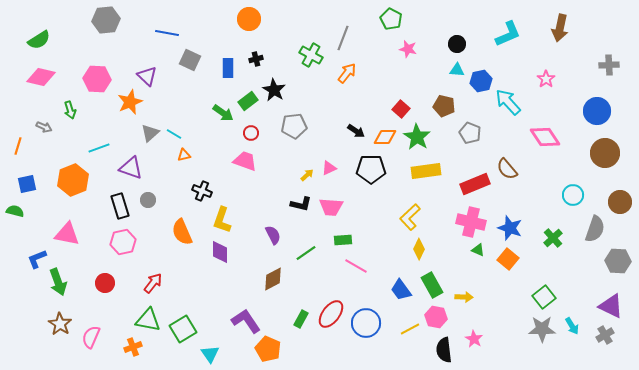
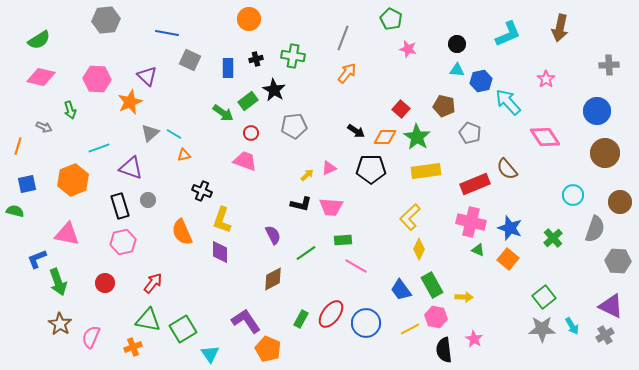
green cross at (311, 55): moved 18 px left, 1 px down; rotated 20 degrees counterclockwise
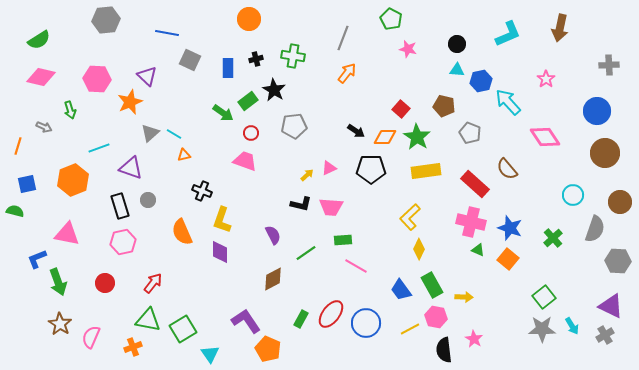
red rectangle at (475, 184): rotated 64 degrees clockwise
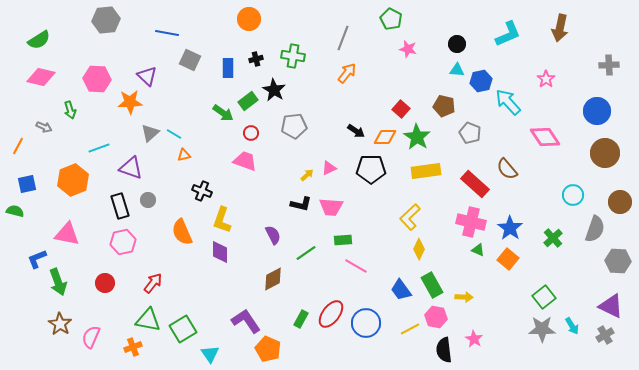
orange star at (130, 102): rotated 20 degrees clockwise
orange line at (18, 146): rotated 12 degrees clockwise
blue star at (510, 228): rotated 15 degrees clockwise
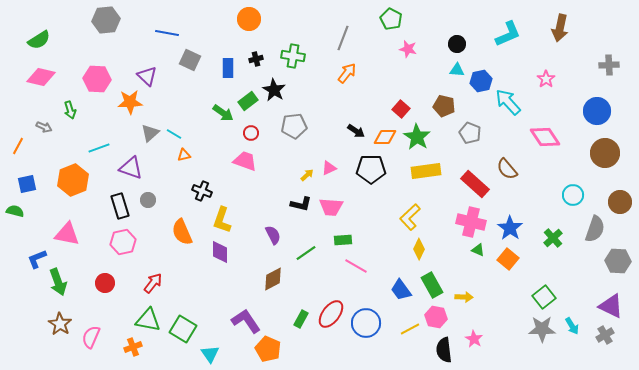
green square at (183, 329): rotated 28 degrees counterclockwise
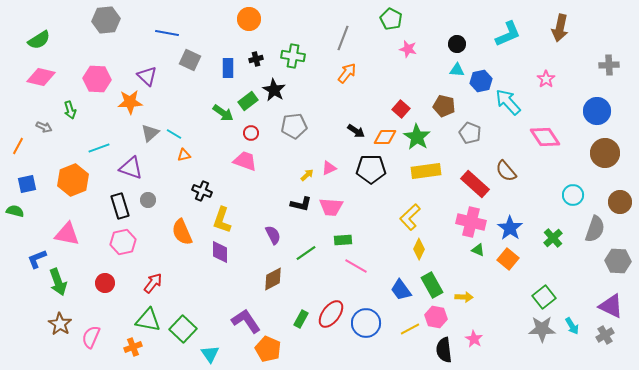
brown semicircle at (507, 169): moved 1 px left, 2 px down
green square at (183, 329): rotated 12 degrees clockwise
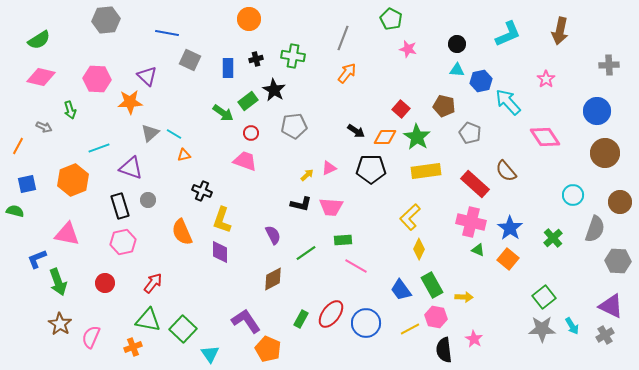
brown arrow at (560, 28): moved 3 px down
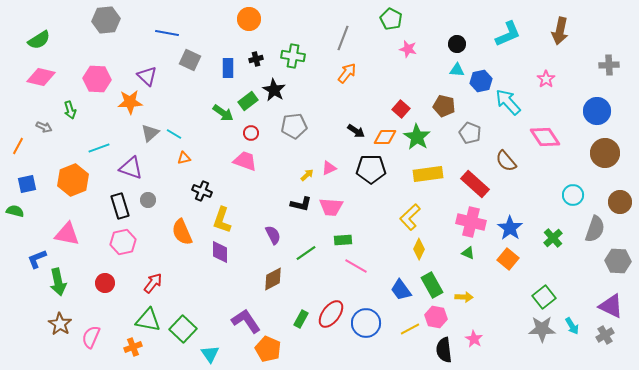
orange triangle at (184, 155): moved 3 px down
yellow rectangle at (426, 171): moved 2 px right, 3 px down
brown semicircle at (506, 171): moved 10 px up
green triangle at (478, 250): moved 10 px left, 3 px down
green arrow at (58, 282): rotated 8 degrees clockwise
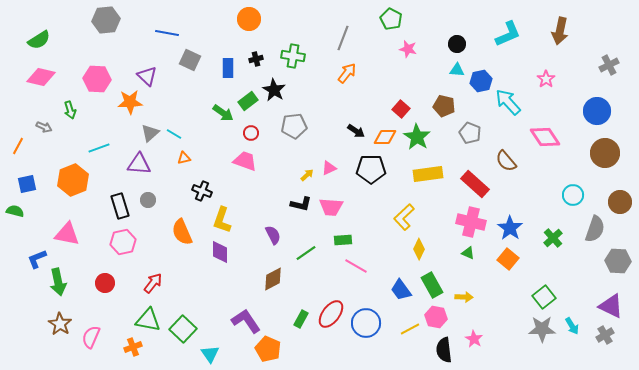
gray cross at (609, 65): rotated 24 degrees counterclockwise
purple triangle at (131, 168): moved 8 px right, 4 px up; rotated 15 degrees counterclockwise
yellow L-shape at (410, 217): moved 6 px left
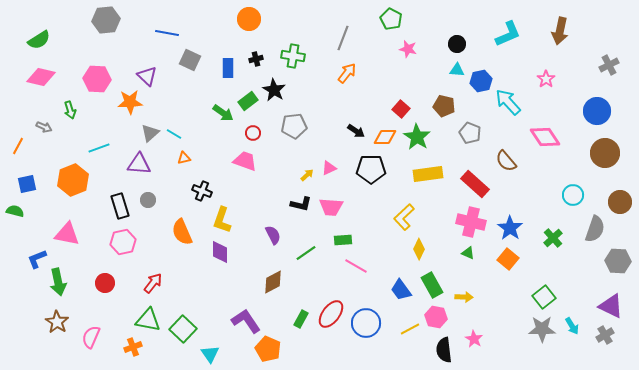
red circle at (251, 133): moved 2 px right
brown diamond at (273, 279): moved 3 px down
brown star at (60, 324): moved 3 px left, 2 px up
